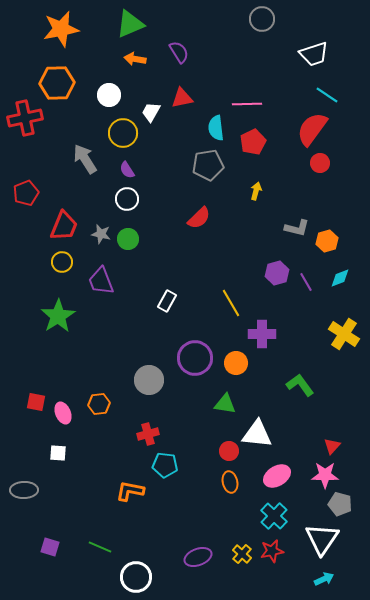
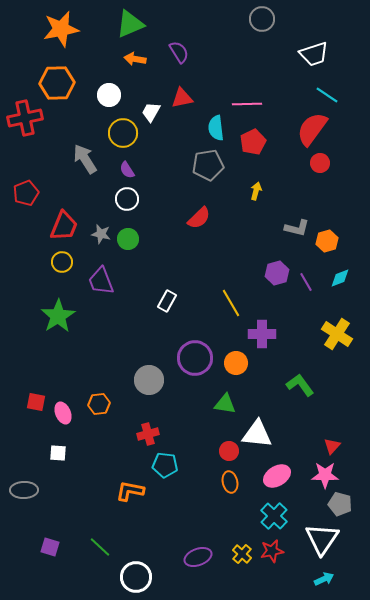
yellow cross at (344, 334): moved 7 px left
green line at (100, 547): rotated 20 degrees clockwise
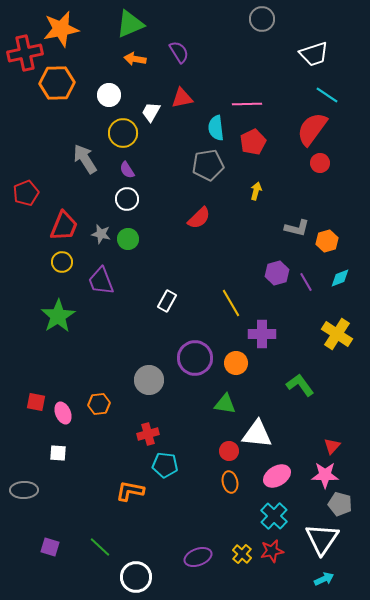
red cross at (25, 118): moved 65 px up
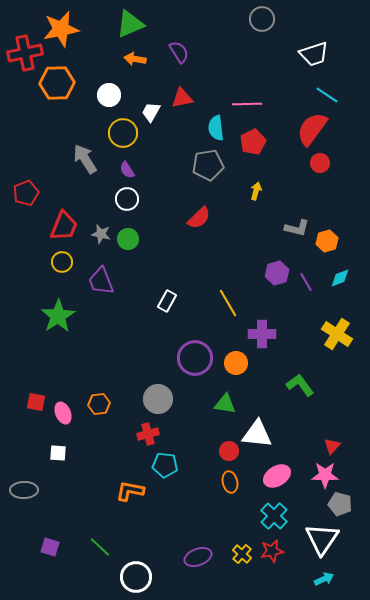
yellow line at (231, 303): moved 3 px left
gray circle at (149, 380): moved 9 px right, 19 px down
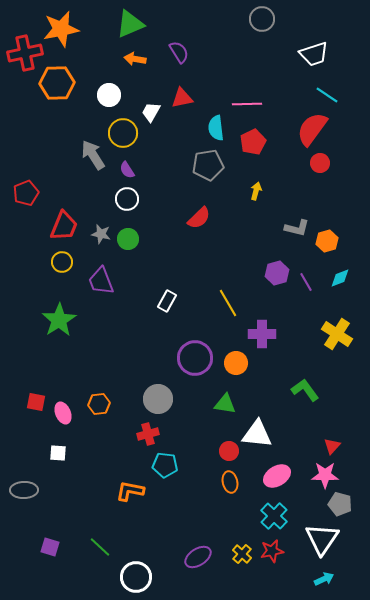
gray arrow at (85, 159): moved 8 px right, 4 px up
green star at (58, 316): moved 1 px right, 4 px down
green L-shape at (300, 385): moved 5 px right, 5 px down
purple ellipse at (198, 557): rotated 12 degrees counterclockwise
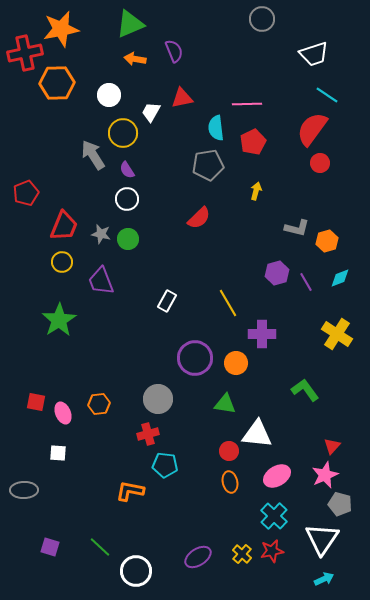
purple semicircle at (179, 52): moved 5 px left, 1 px up; rotated 10 degrees clockwise
pink star at (325, 475): rotated 24 degrees counterclockwise
white circle at (136, 577): moved 6 px up
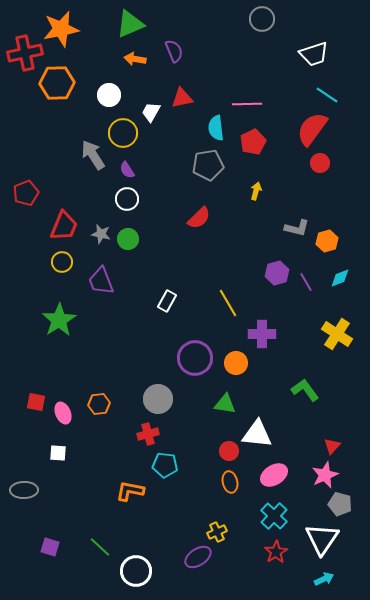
pink ellipse at (277, 476): moved 3 px left, 1 px up
red star at (272, 551): moved 4 px right, 1 px down; rotated 20 degrees counterclockwise
yellow cross at (242, 554): moved 25 px left, 22 px up; rotated 24 degrees clockwise
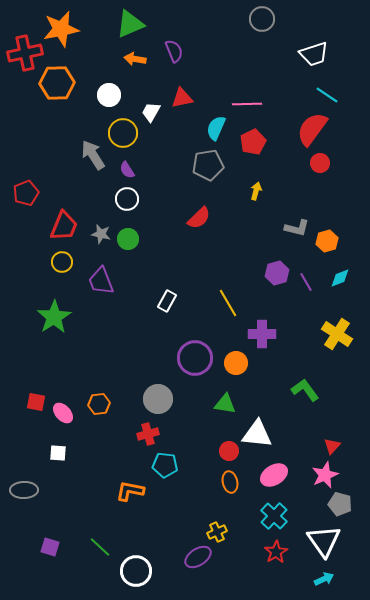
cyan semicircle at (216, 128): rotated 30 degrees clockwise
green star at (59, 320): moved 5 px left, 3 px up
pink ellipse at (63, 413): rotated 20 degrees counterclockwise
white triangle at (322, 539): moved 2 px right, 2 px down; rotated 9 degrees counterclockwise
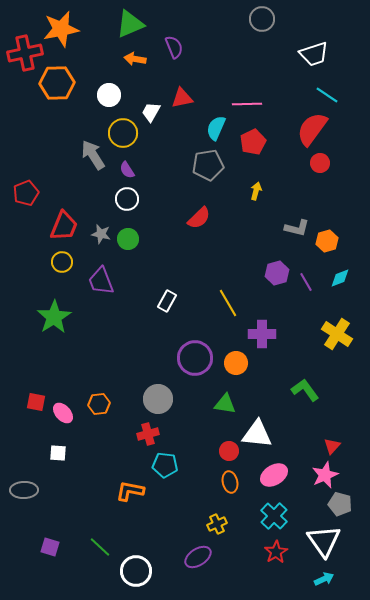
purple semicircle at (174, 51): moved 4 px up
yellow cross at (217, 532): moved 8 px up
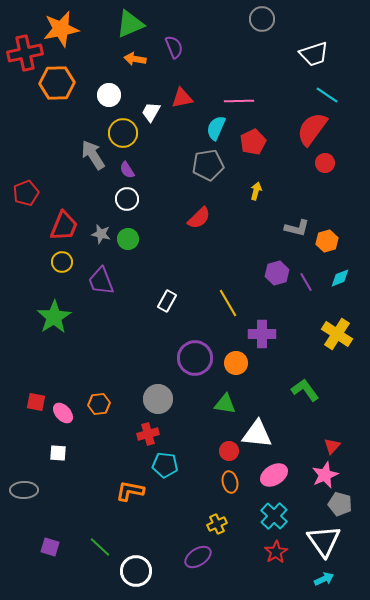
pink line at (247, 104): moved 8 px left, 3 px up
red circle at (320, 163): moved 5 px right
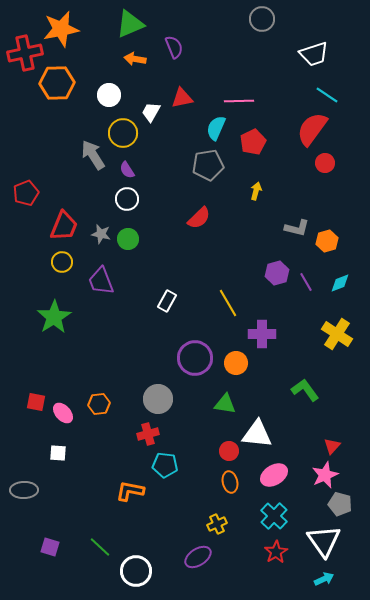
cyan diamond at (340, 278): moved 5 px down
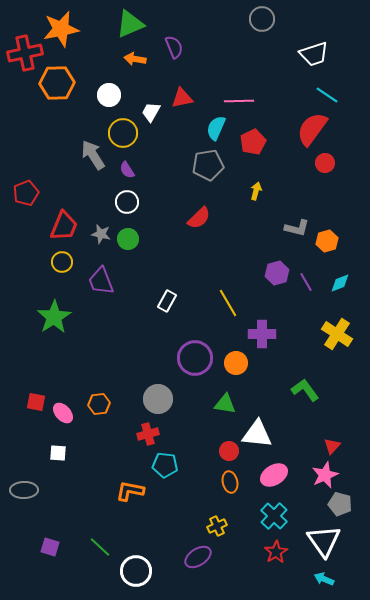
white circle at (127, 199): moved 3 px down
yellow cross at (217, 524): moved 2 px down
cyan arrow at (324, 579): rotated 132 degrees counterclockwise
